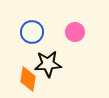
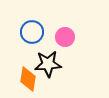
pink circle: moved 10 px left, 5 px down
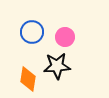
black star: moved 9 px right, 2 px down
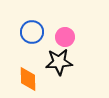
black star: moved 2 px right, 4 px up
orange diamond: rotated 10 degrees counterclockwise
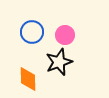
pink circle: moved 2 px up
black star: rotated 16 degrees counterclockwise
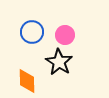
black star: rotated 20 degrees counterclockwise
orange diamond: moved 1 px left, 2 px down
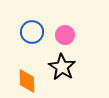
black star: moved 3 px right, 5 px down
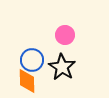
blue circle: moved 28 px down
